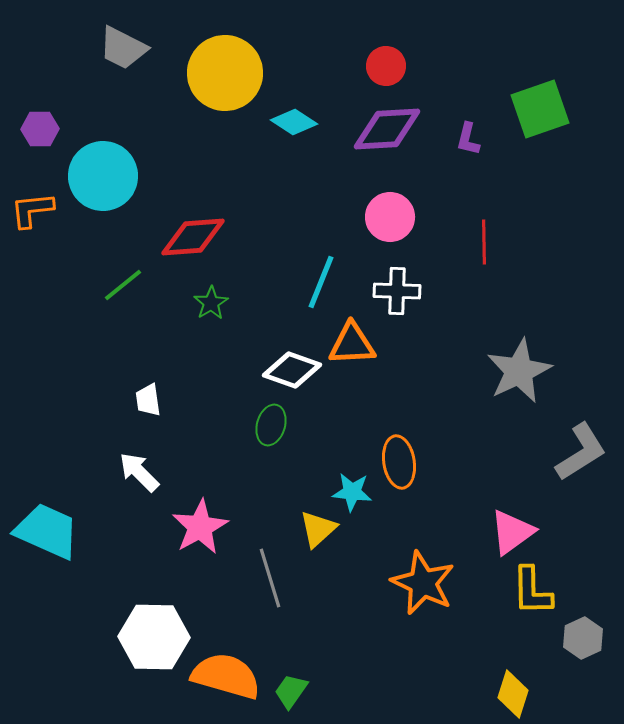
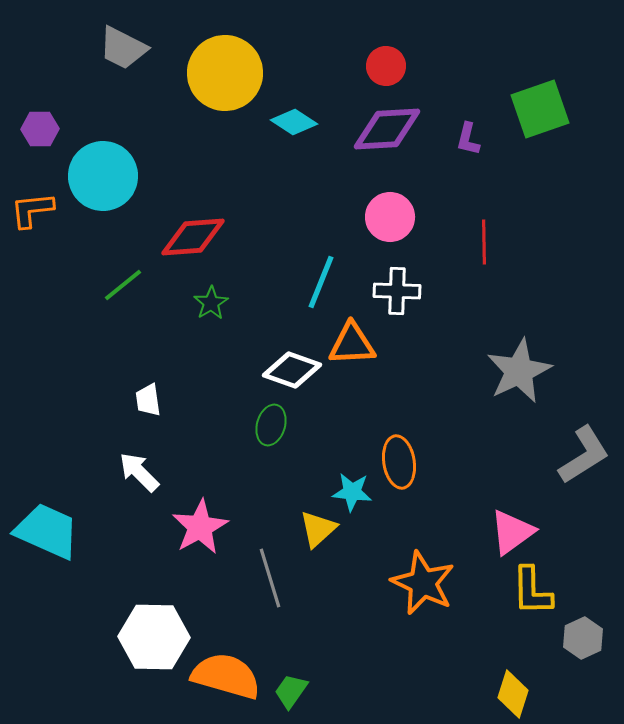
gray L-shape: moved 3 px right, 3 px down
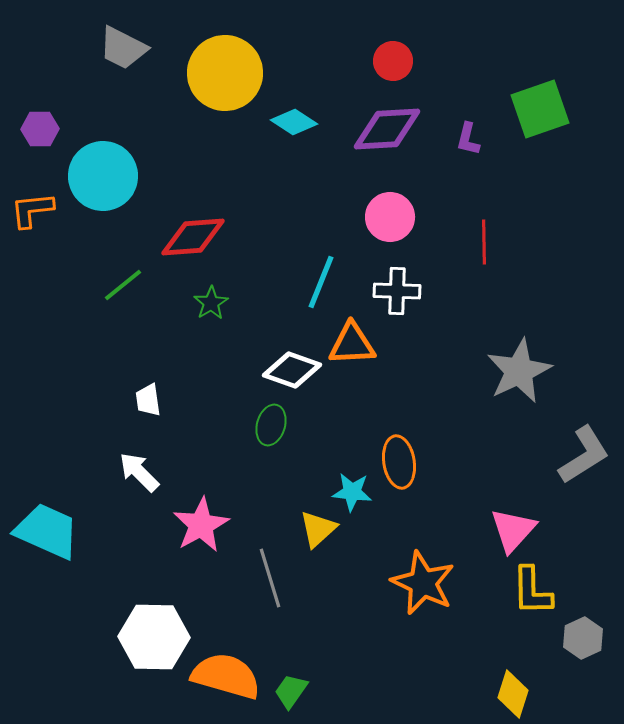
red circle: moved 7 px right, 5 px up
pink star: moved 1 px right, 2 px up
pink triangle: moved 1 px right, 2 px up; rotated 12 degrees counterclockwise
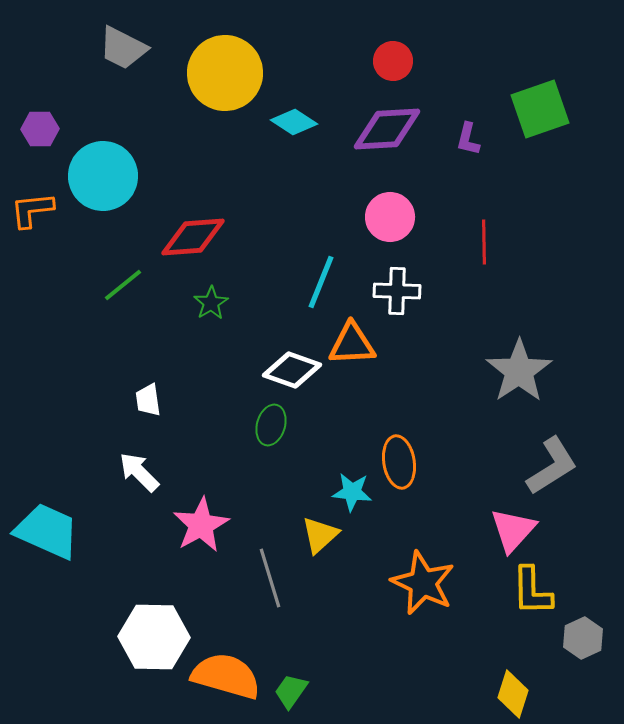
gray star: rotated 8 degrees counterclockwise
gray L-shape: moved 32 px left, 11 px down
yellow triangle: moved 2 px right, 6 px down
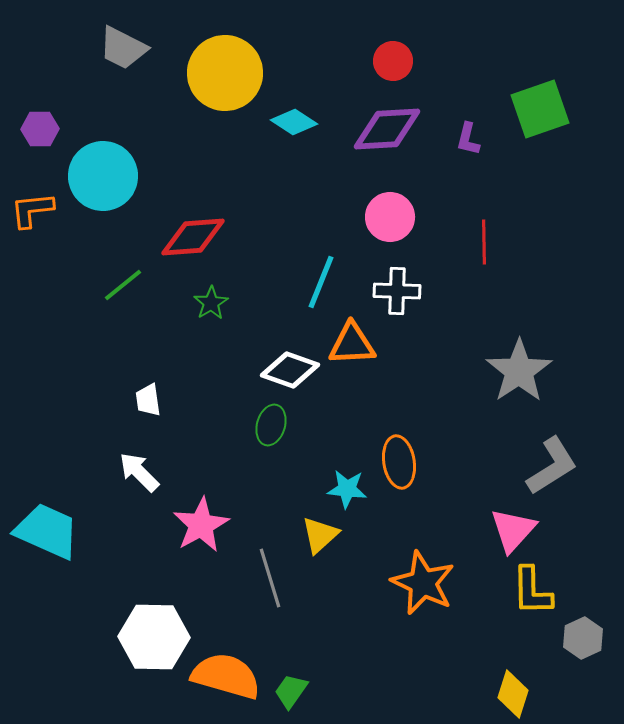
white diamond: moved 2 px left
cyan star: moved 5 px left, 3 px up
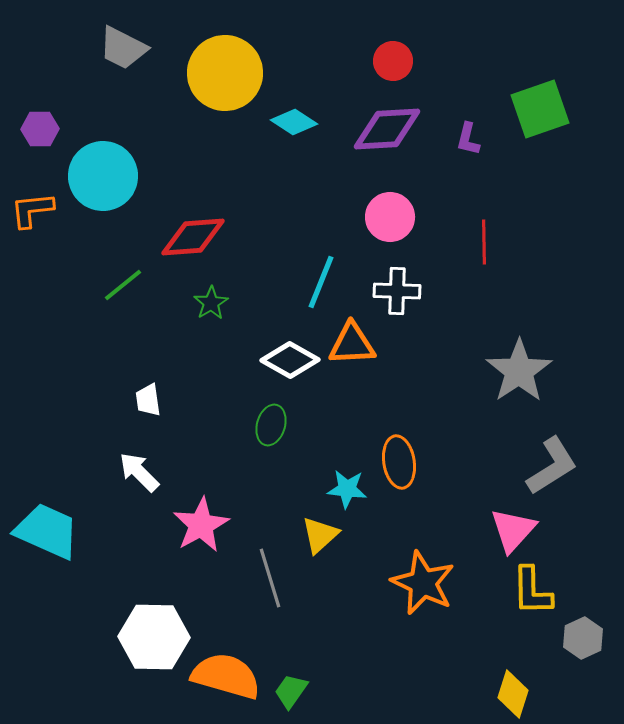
white diamond: moved 10 px up; rotated 10 degrees clockwise
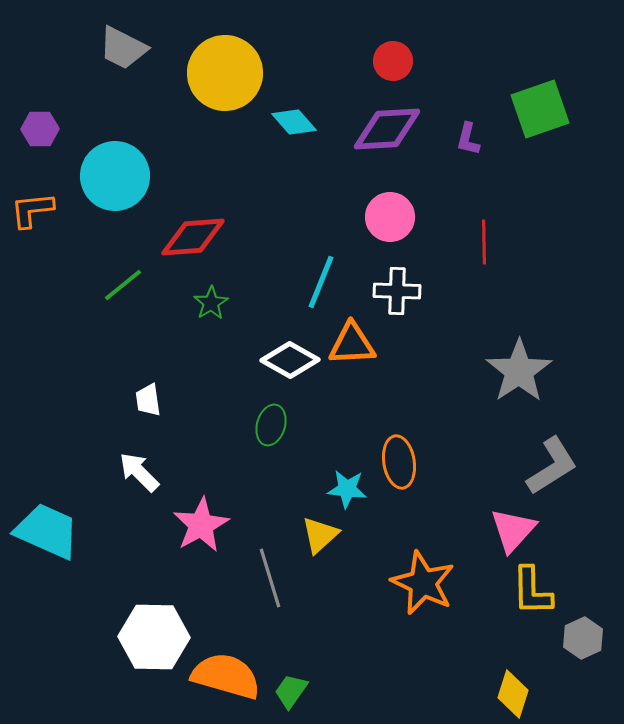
cyan diamond: rotated 15 degrees clockwise
cyan circle: moved 12 px right
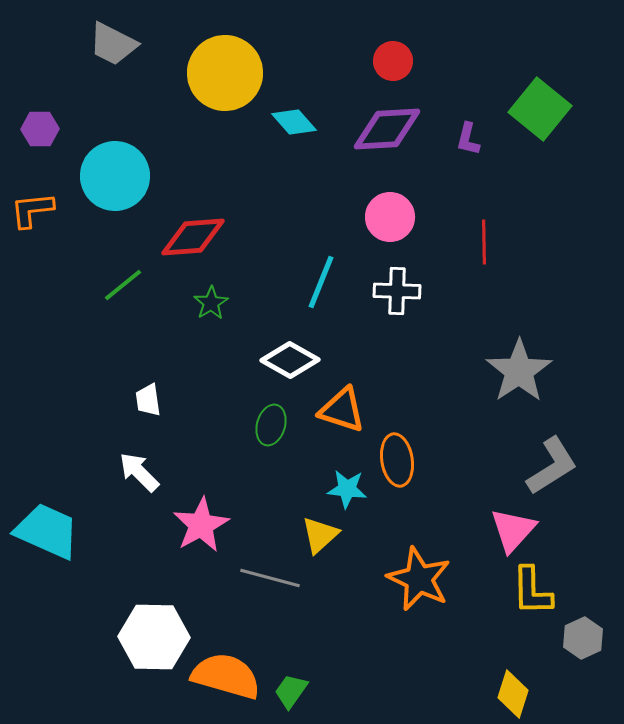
gray trapezoid: moved 10 px left, 4 px up
green square: rotated 32 degrees counterclockwise
orange triangle: moved 10 px left, 66 px down; rotated 21 degrees clockwise
orange ellipse: moved 2 px left, 2 px up
gray line: rotated 58 degrees counterclockwise
orange star: moved 4 px left, 4 px up
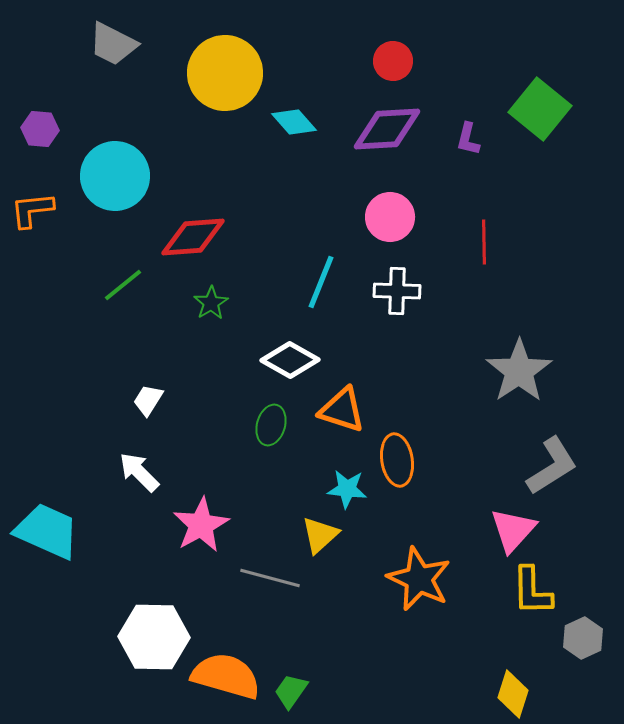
purple hexagon: rotated 6 degrees clockwise
white trapezoid: rotated 40 degrees clockwise
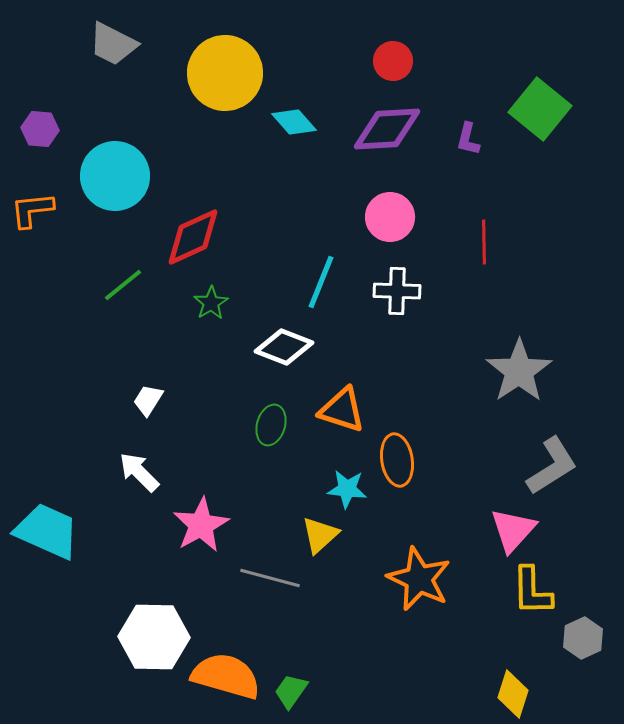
red diamond: rotated 20 degrees counterclockwise
white diamond: moved 6 px left, 13 px up; rotated 8 degrees counterclockwise
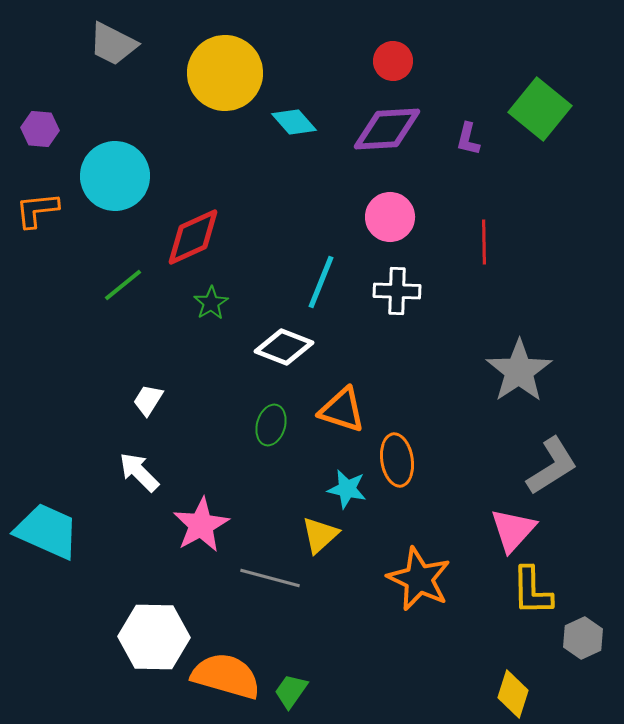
orange L-shape: moved 5 px right
cyan star: rotated 6 degrees clockwise
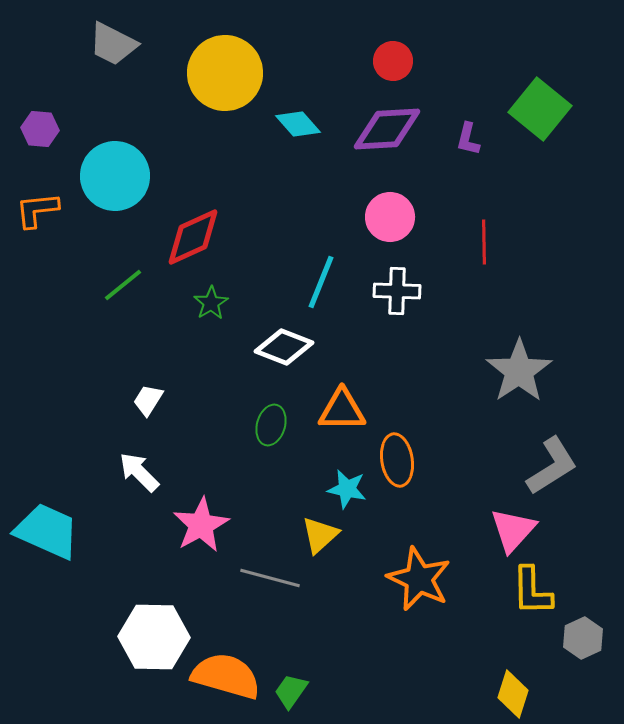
cyan diamond: moved 4 px right, 2 px down
orange triangle: rotated 18 degrees counterclockwise
